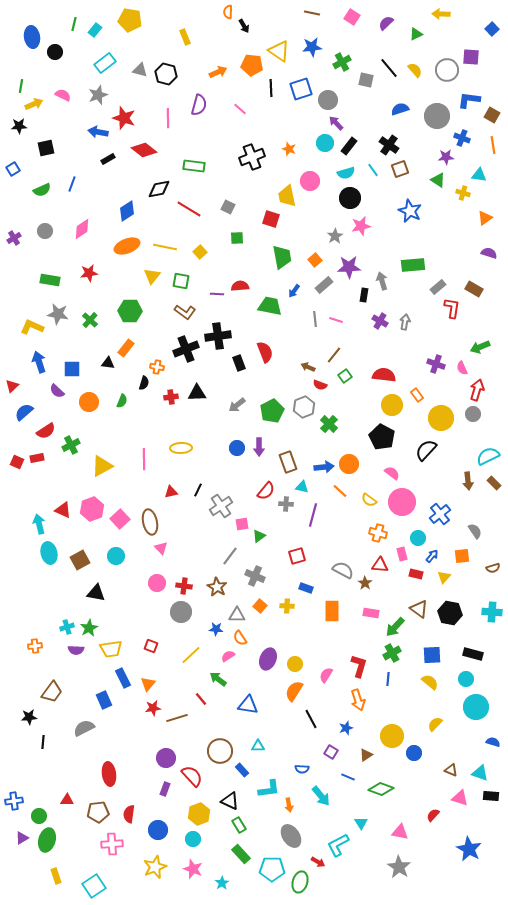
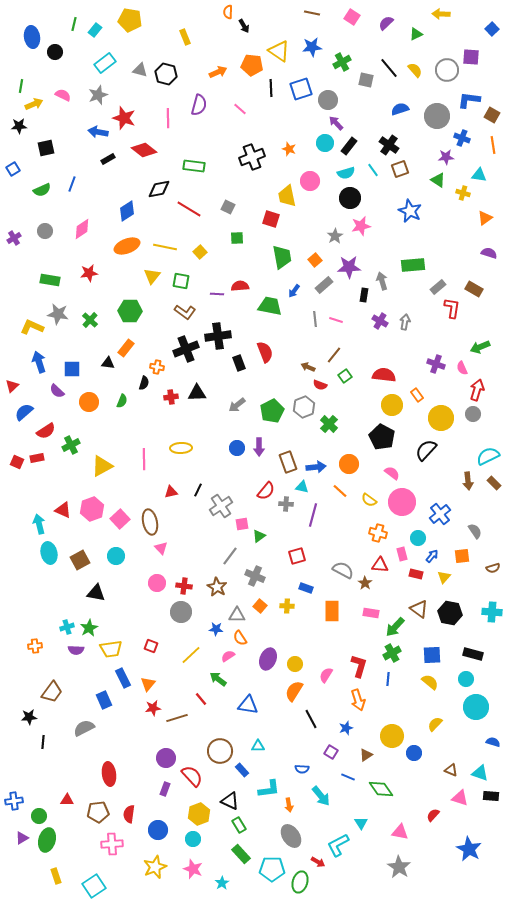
blue arrow at (324, 467): moved 8 px left
green diamond at (381, 789): rotated 35 degrees clockwise
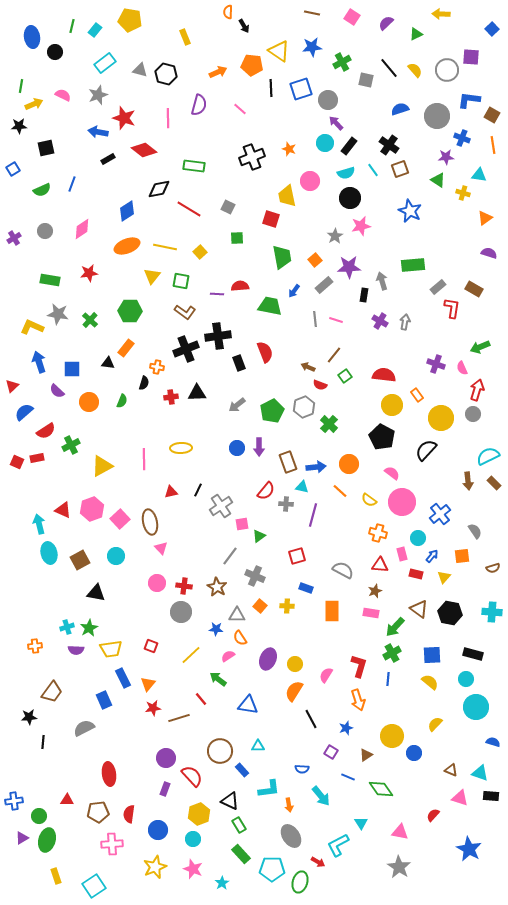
green line at (74, 24): moved 2 px left, 2 px down
brown star at (365, 583): moved 10 px right, 8 px down; rotated 16 degrees clockwise
brown line at (177, 718): moved 2 px right
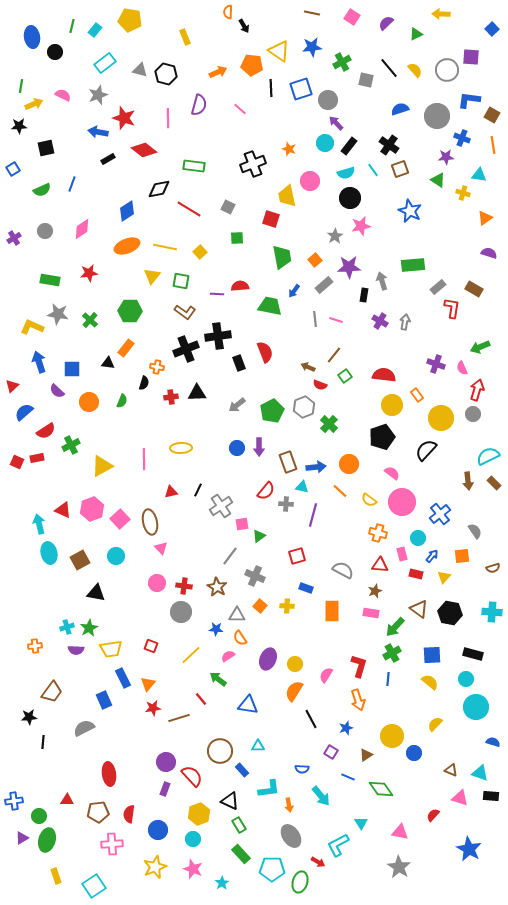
black cross at (252, 157): moved 1 px right, 7 px down
black pentagon at (382, 437): rotated 25 degrees clockwise
purple circle at (166, 758): moved 4 px down
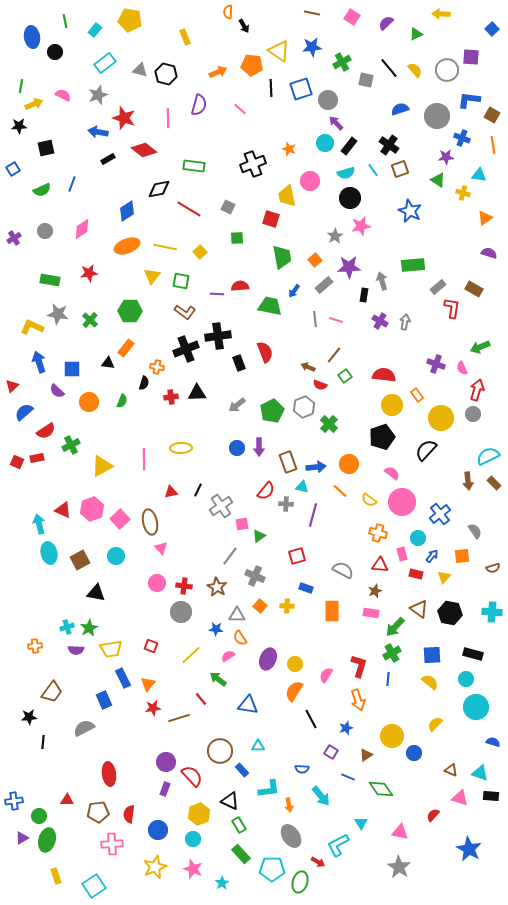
green line at (72, 26): moved 7 px left, 5 px up; rotated 24 degrees counterclockwise
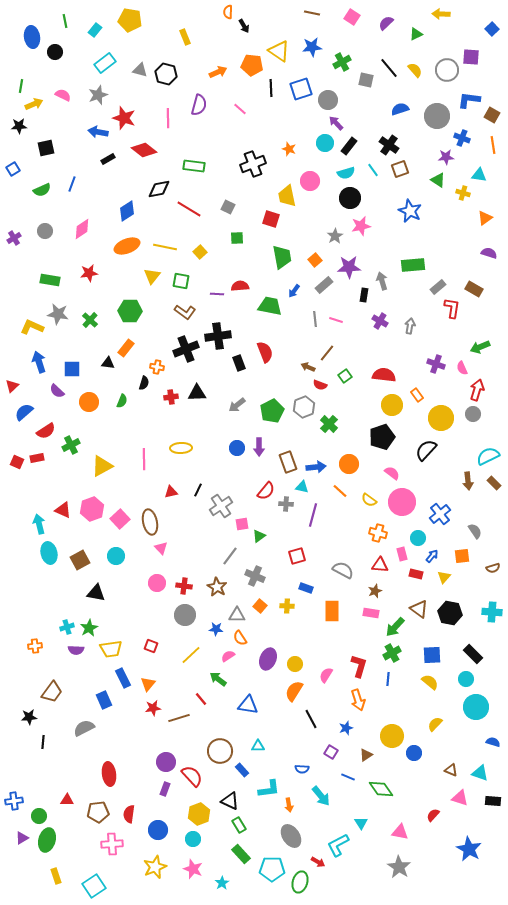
gray arrow at (405, 322): moved 5 px right, 4 px down
brown line at (334, 355): moved 7 px left, 2 px up
gray circle at (181, 612): moved 4 px right, 3 px down
black rectangle at (473, 654): rotated 30 degrees clockwise
black rectangle at (491, 796): moved 2 px right, 5 px down
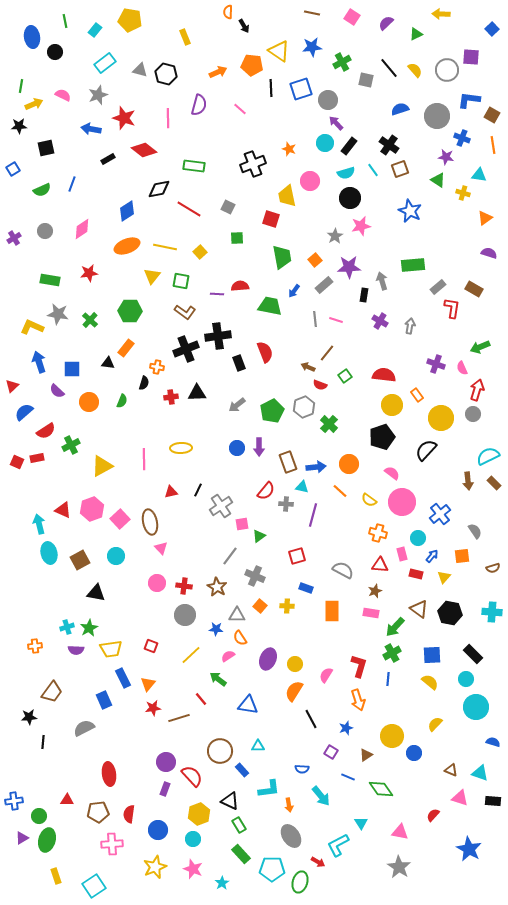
blue arrow at (98, 132): moved 7 px left, 3 px up
purple star at (446, 157): rotated 14 degrees clockwise
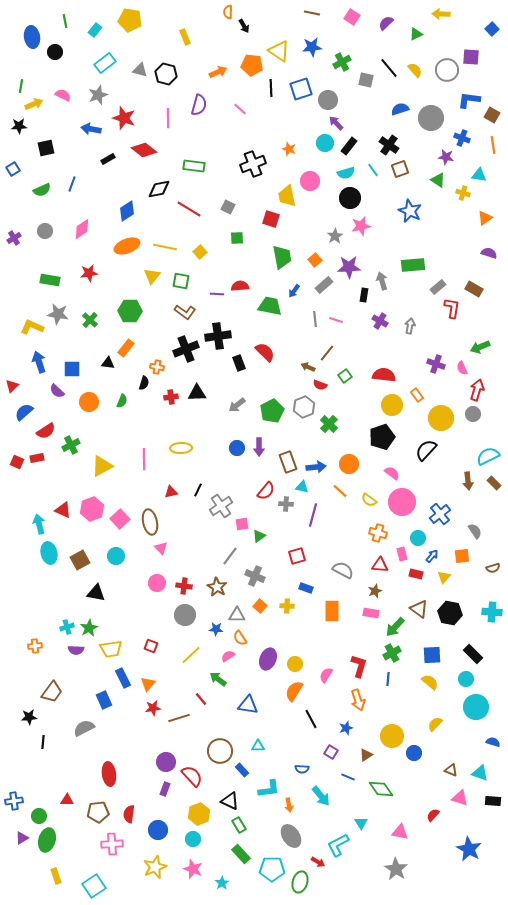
gray circle at (437, 116): moved 6 px left, 2 px down
red semicircle at (265, 352): rotated 25 degrees counterclockwise
gray star at (399, 867): moved 3 px left, 2 px down
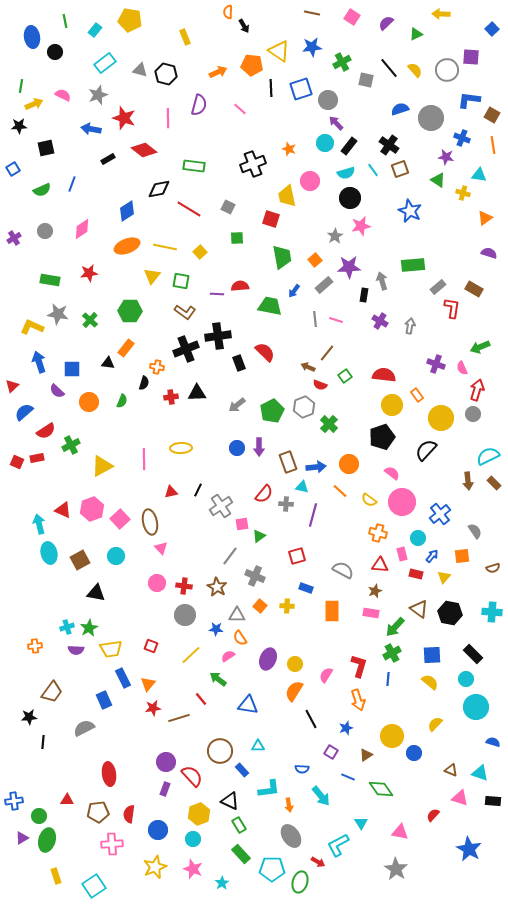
red semicircle at (266, 491): moved 2 px left, 3 px down
